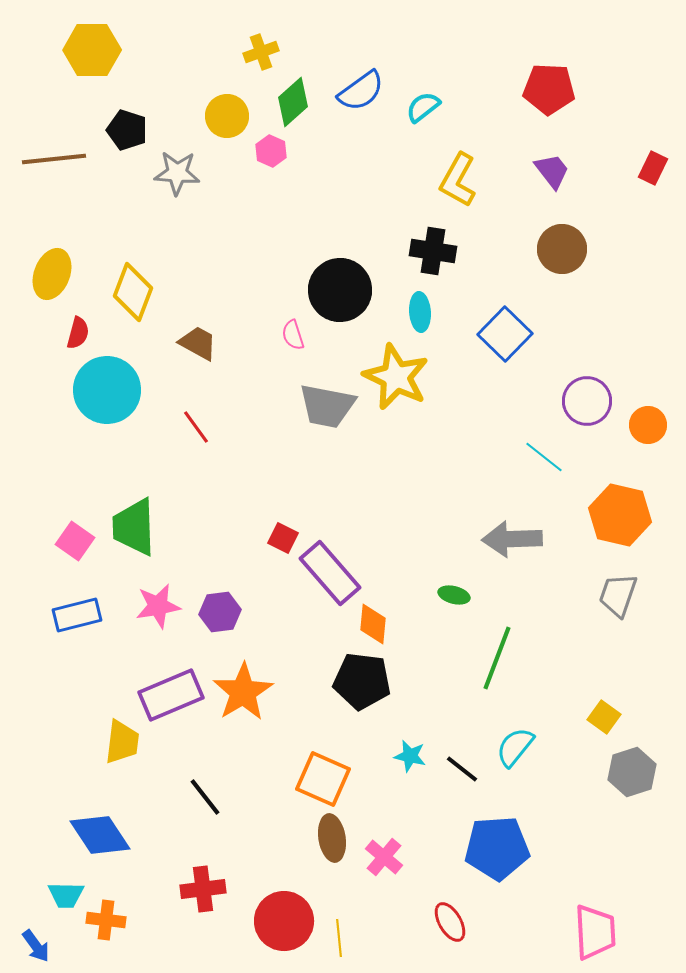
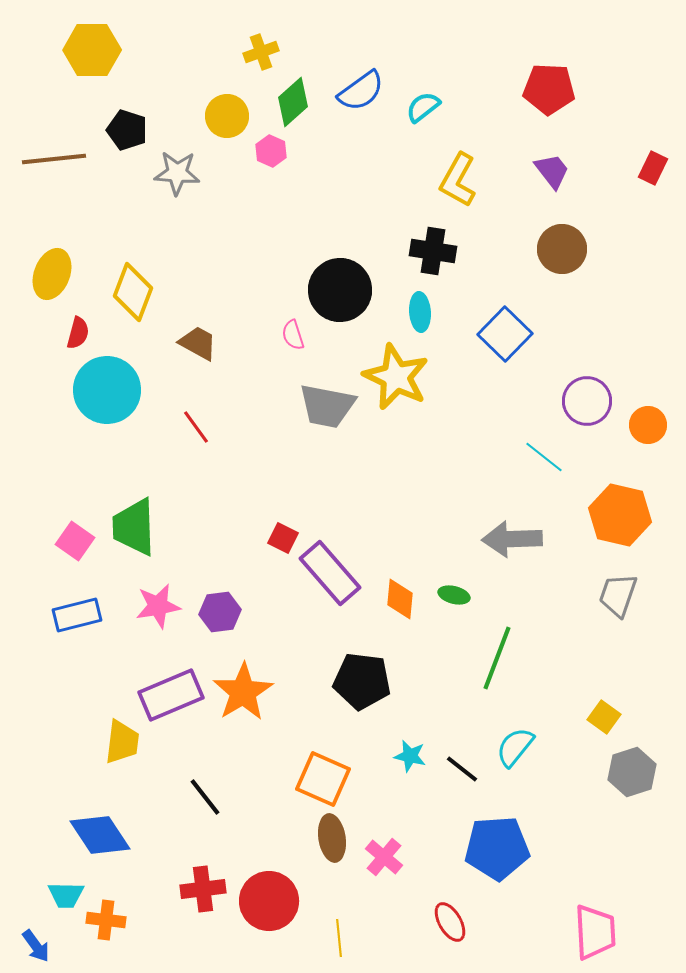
orange diamond at (373, 624): moved 27 px right, 25 px up
red circle at (284, 921): moved 15 px left, 20 px up
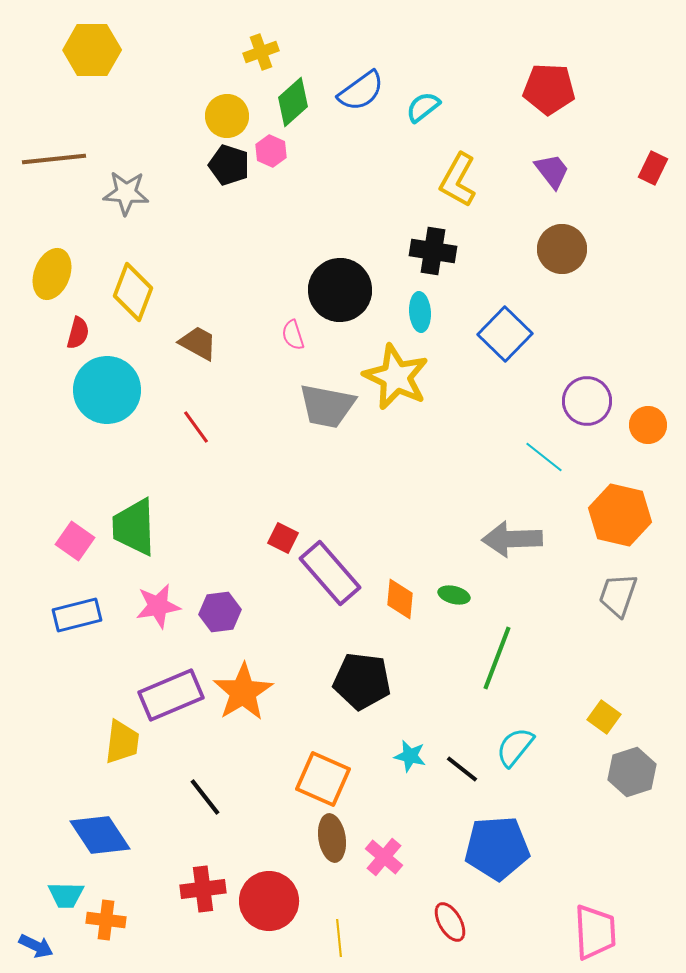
black pentagon at (127, 130): moved 102 px right, 35 px down
gray star at (177, 173): moved 51 px left, 20 px down
blue arrow at (36, 946): rotated 28 degrees counterclockwise
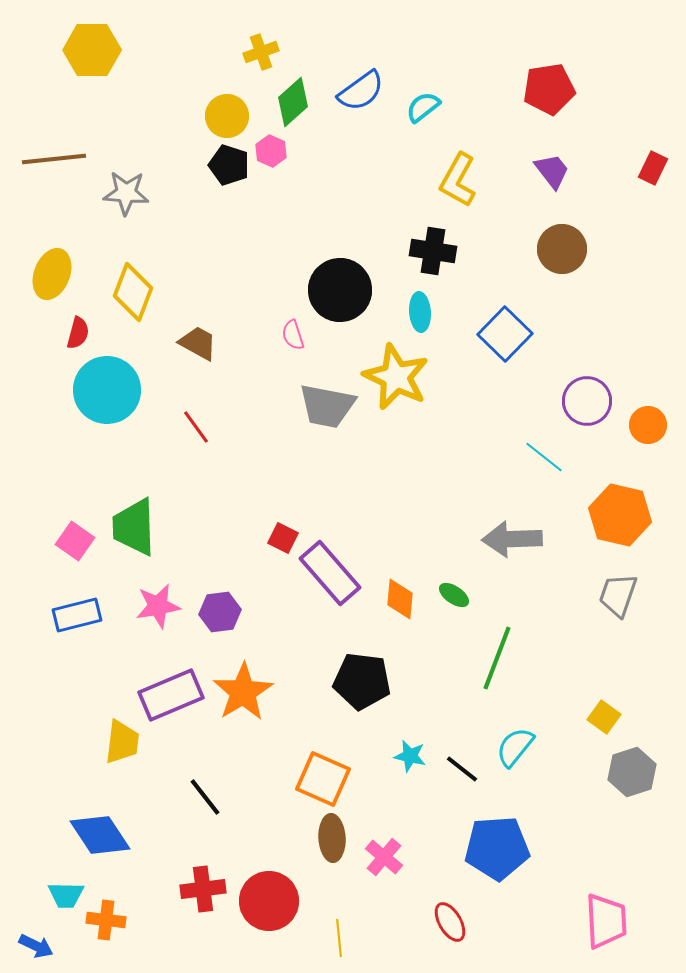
red pentagon at (549, 89): rotated 12 degrees counterclockwise
green ellipse at (454, 595): rotated 20 degrees clockwise
brown ellipse at (332, 838): rotated 6 degrees clockwise
pink trapezoid at (595, 932): moved 11 px right, 11 px up
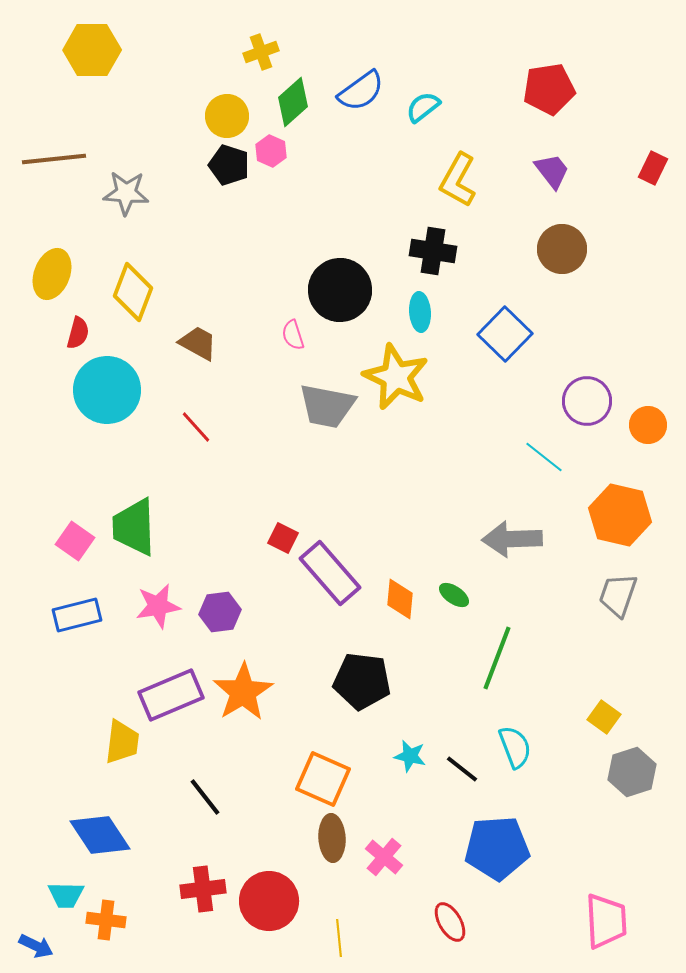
red line at (196, 427): rotated 6 degrees counterclockwise
cyan semicircle at (515, 747): rotated 120 degrees clockwise
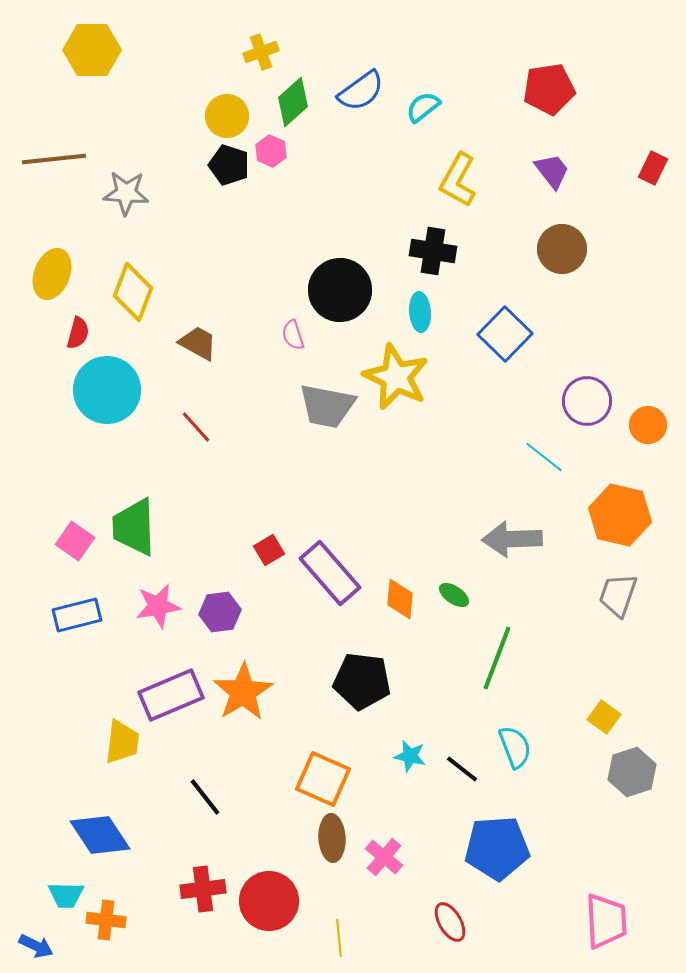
red square at (283, 538): moved 14 px left, 12 px down; rotated 32 degrees clockwise
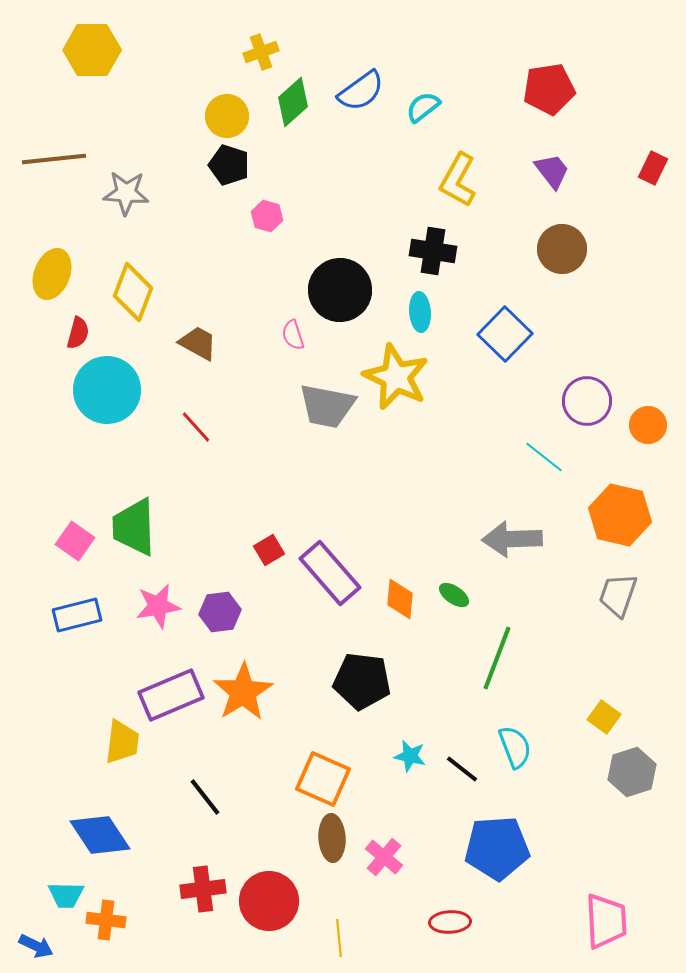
pink hexagon at (271, 151): moved 4 px left, 65 px down; rotated 8 degrees counterclockwise
red ellipse at (450, 922): rotated 63 degrees counterclockwise
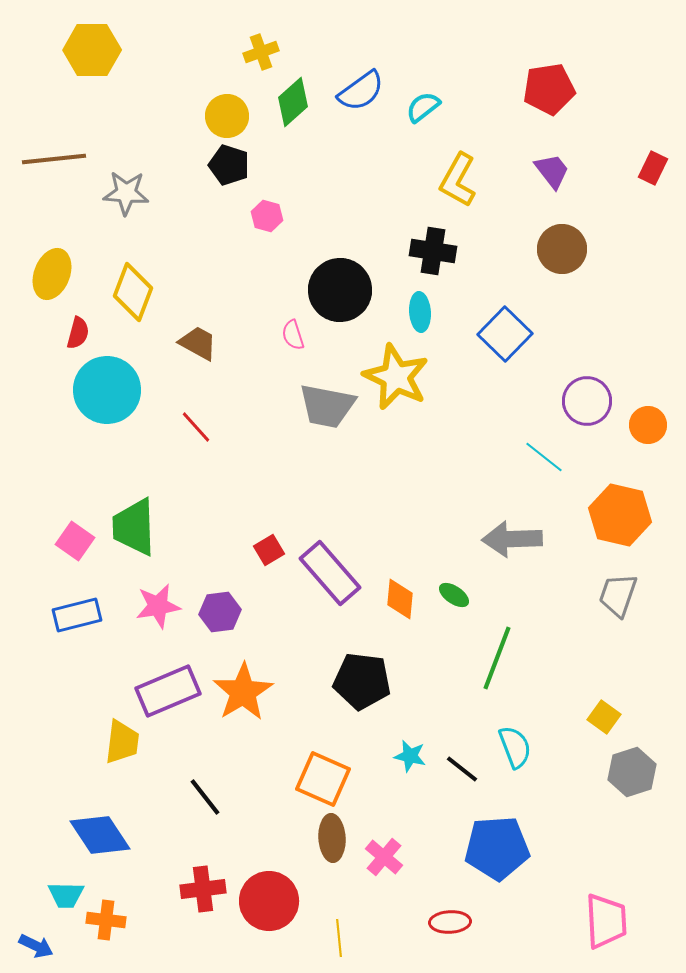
purple rectangle at (171, 695): moved 3 px left, 4 px up
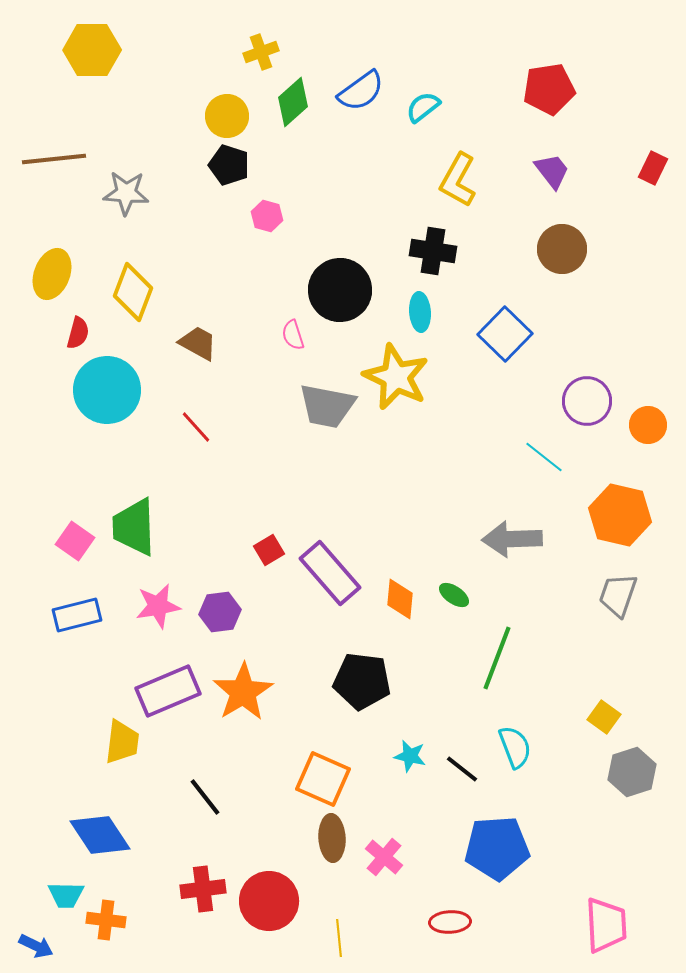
pink trapezoid at (606, 921): moved 4 px down
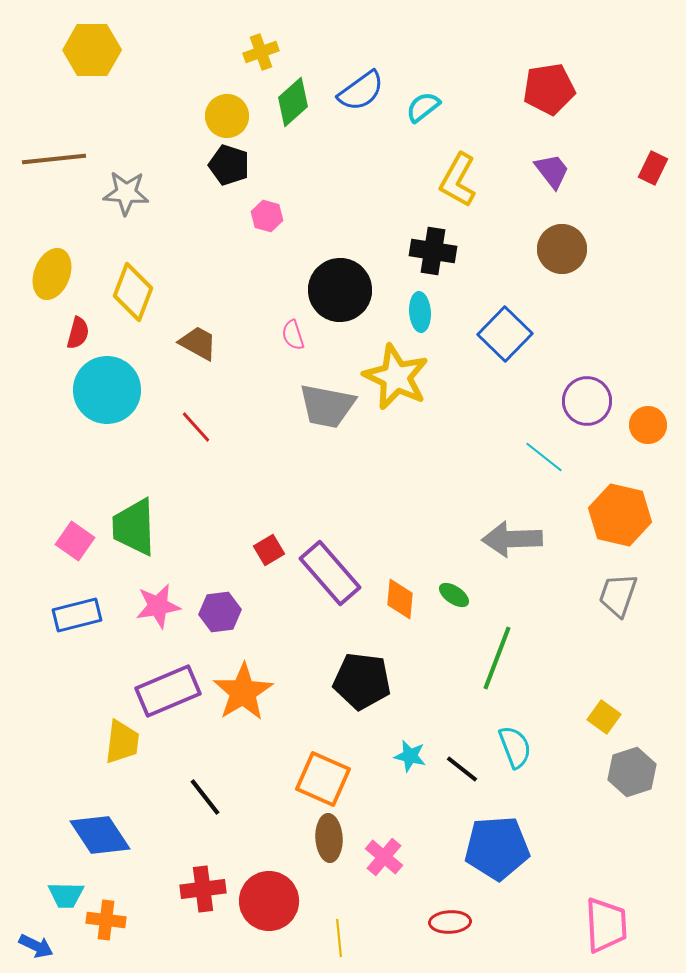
brown ellipse at (332, 838): moved 3 px left
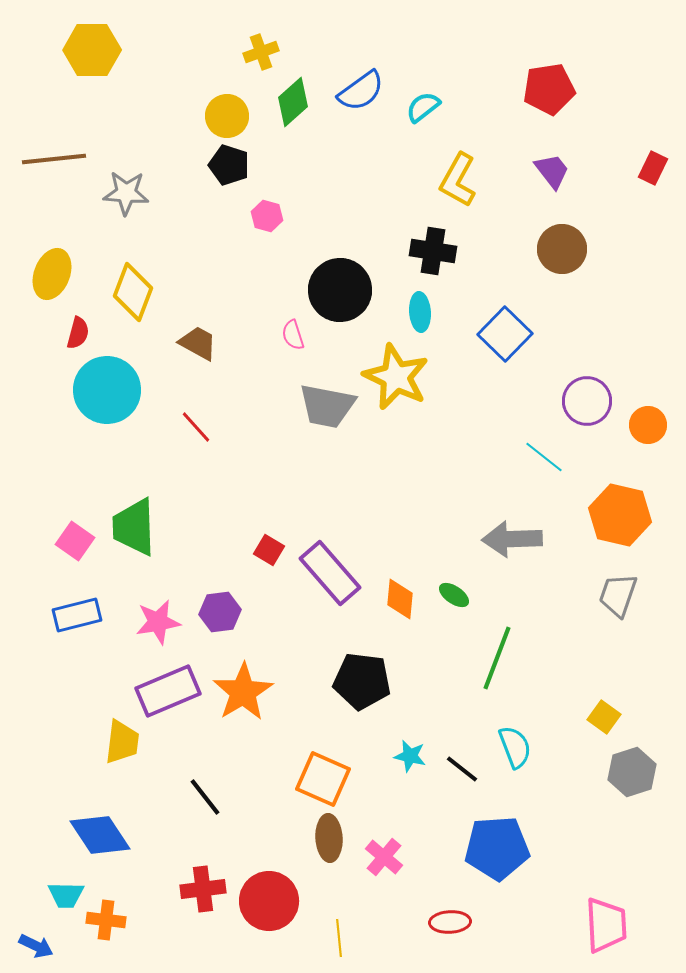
red square at (269, 550): rotated 28 degrees counterclockwise
pink star at (158, 606): moved 16 px down
